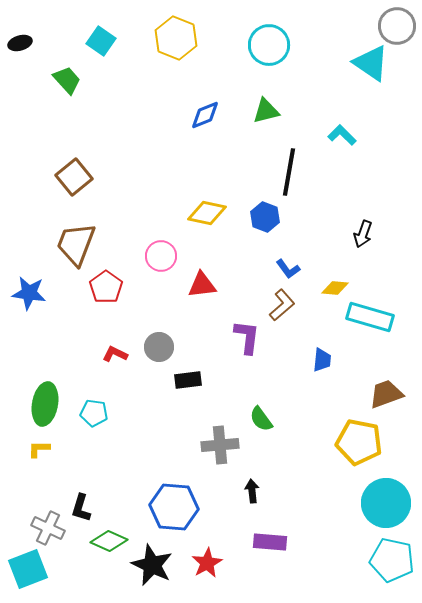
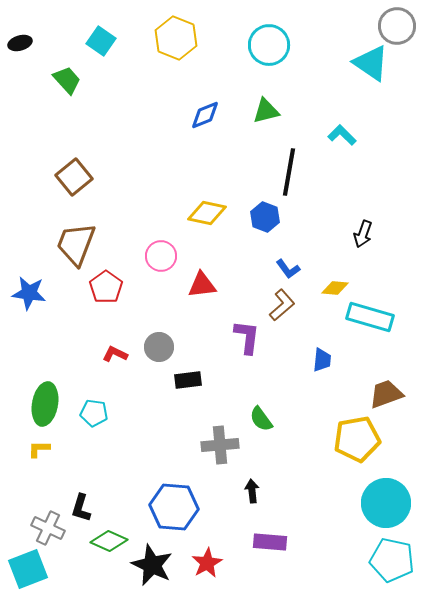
yellow pentagon at (359, 442): moved 2 px left, 3 px up; rotated 21 degrees counterclockwise
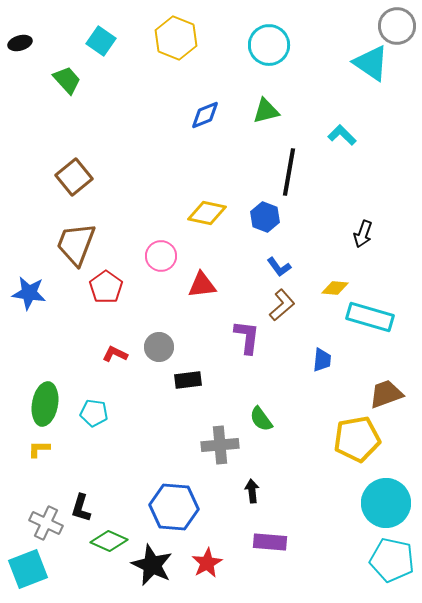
blue L-shape at (288, 269): moved 9 px left, 2 px up
gray cross at (48, 528): moved 2 px left, 5 px up
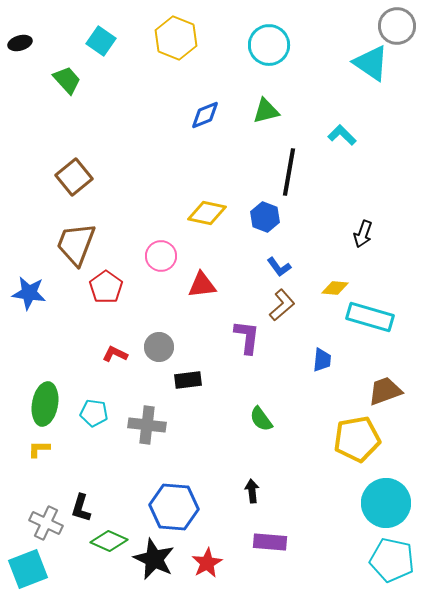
brown trapezoid at (386, 394): moved 1 px left, 3 px up
gray cross at (220, 445): moved 73 px left, 20 px up; rotated 12 degrees clockwise
black star at (152, 565): moved 2 px right, 6 px up
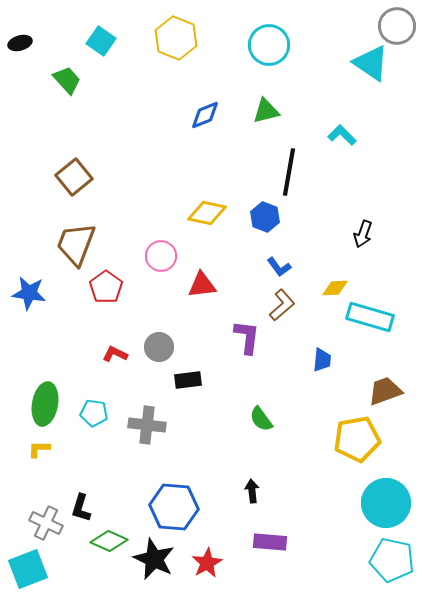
yellow diamond at (335, 288): rotated 8 degrees counterclockwise
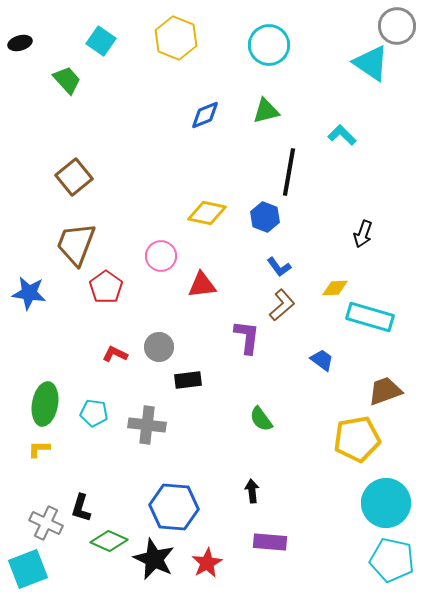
blue trapezoid at (322, 360): rotated 60 degrees counterclockwise
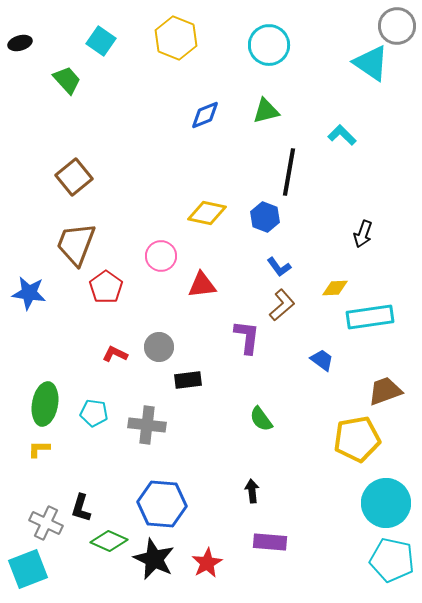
cyan rectangle at (370, 317): rotated 24 degrees counterclockwise
blue hexagon at (174, 507): moved 12 px left, 3 px up
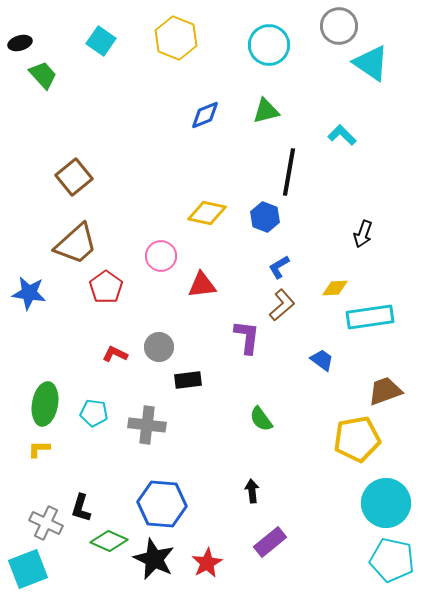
gray circle at (397, 26): moved 58 px left
green trapezoid at (67, 80): moved 24 px left, 5 px up
brown trapezoid at (76, 244): rotated 153 degrees counterclockwise
blue L-shape at (279, 267): rotated 95 degrees clockwise
purple rectangle at (270, 542): rotated 44 degrees counterclockwise
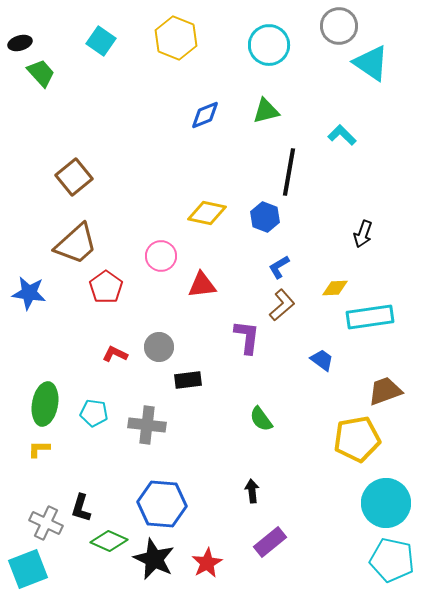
green trapezoid at (43, 75): moved 2 px left, 2 px up
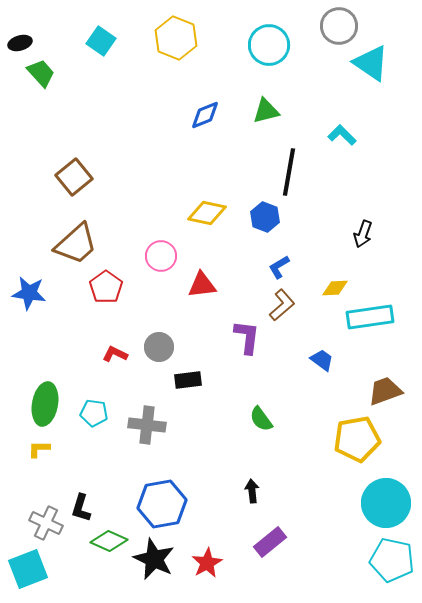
blue hexagon at (162, 504): rotated 15 degrees counterclockwise
